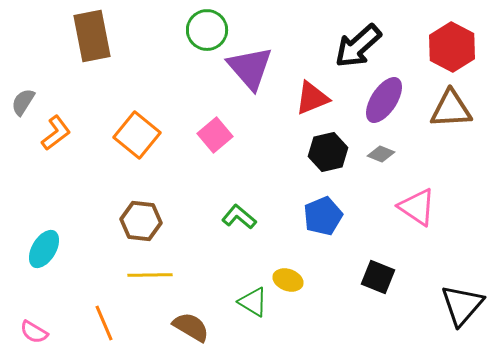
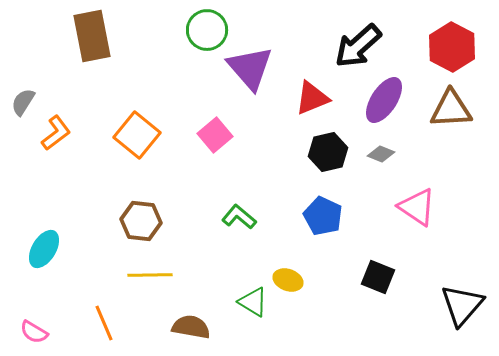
blue pentagon: rotated 24 degrees counterclockwise
brown semicircle: rotated 21 degrees counterclockwise
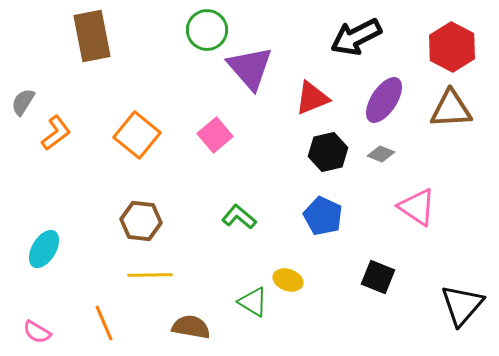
black arrow: moved 2 px left, 9 px up; rotated 15 degrees clockwise
pink semicircle: moved 3 px right
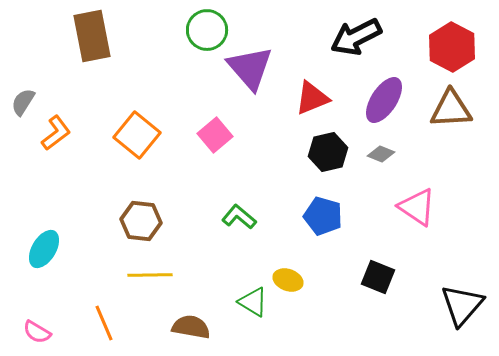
blue pentagon: rotated 9 degrees counterclockwise
